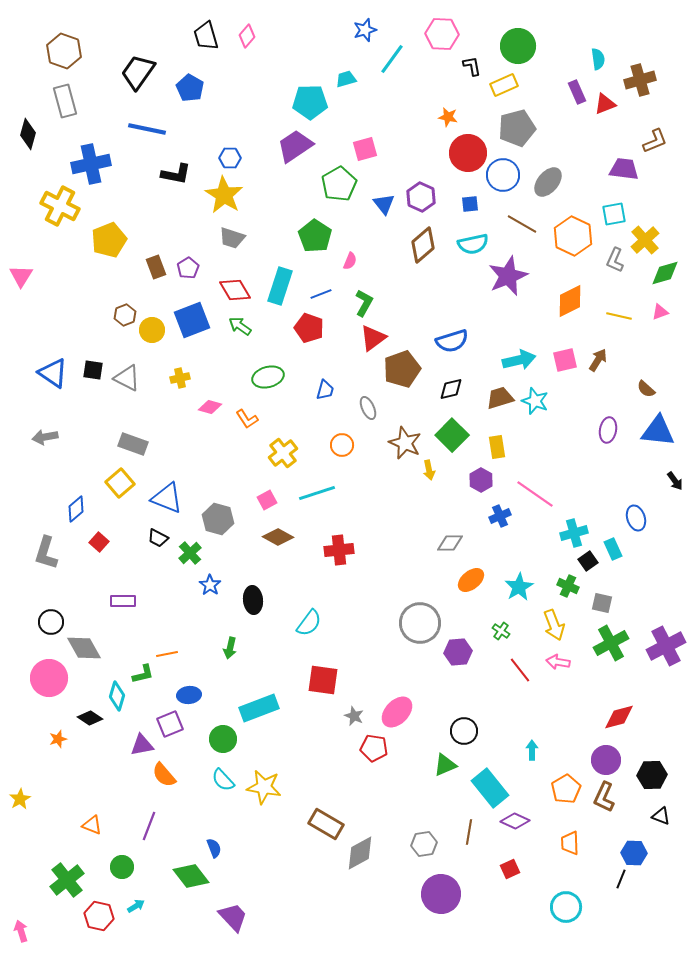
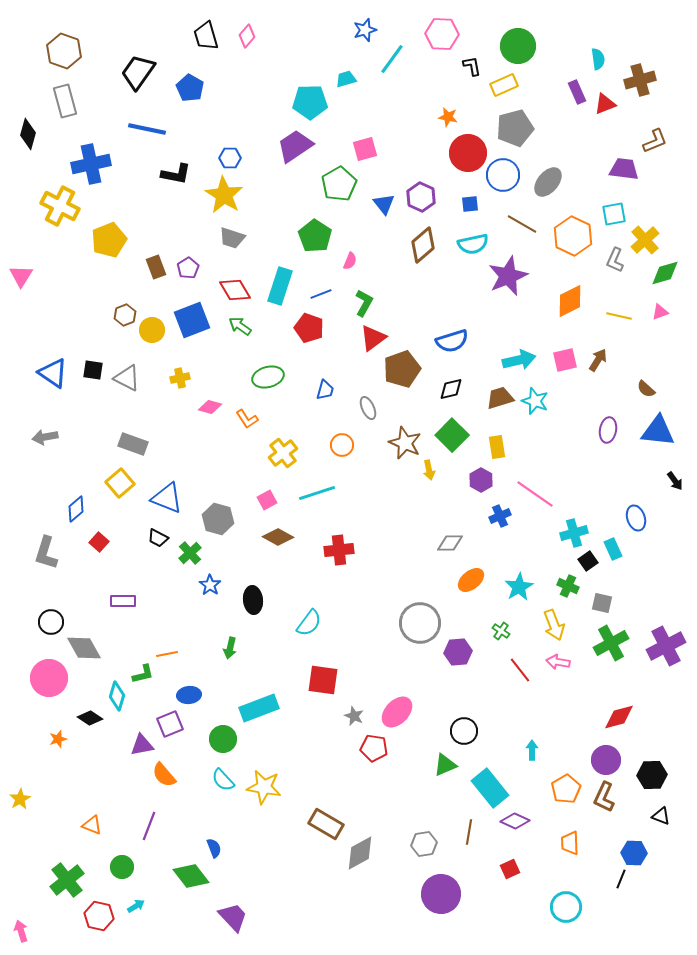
gray pentagon at (517, 128): moved 2 px left
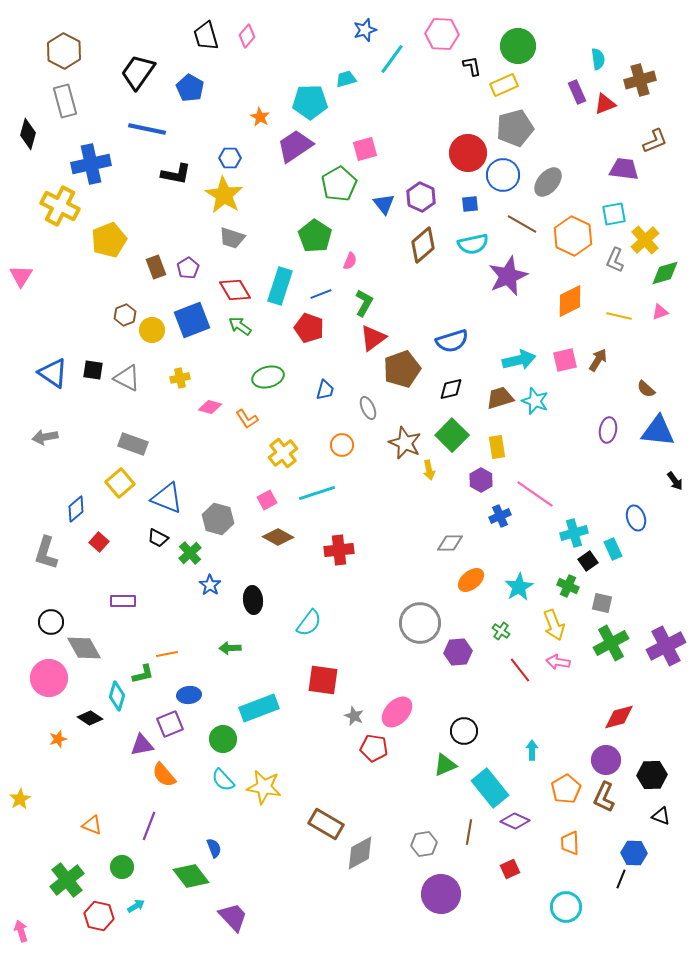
brown hexagon at (64, 51): rotated 8 degrees clockwise
orange star at (448, 117): moved 188 px left; rotated 18 degrees clockwise
green arrow at (230, 648): rotated 75 degrees clockwise
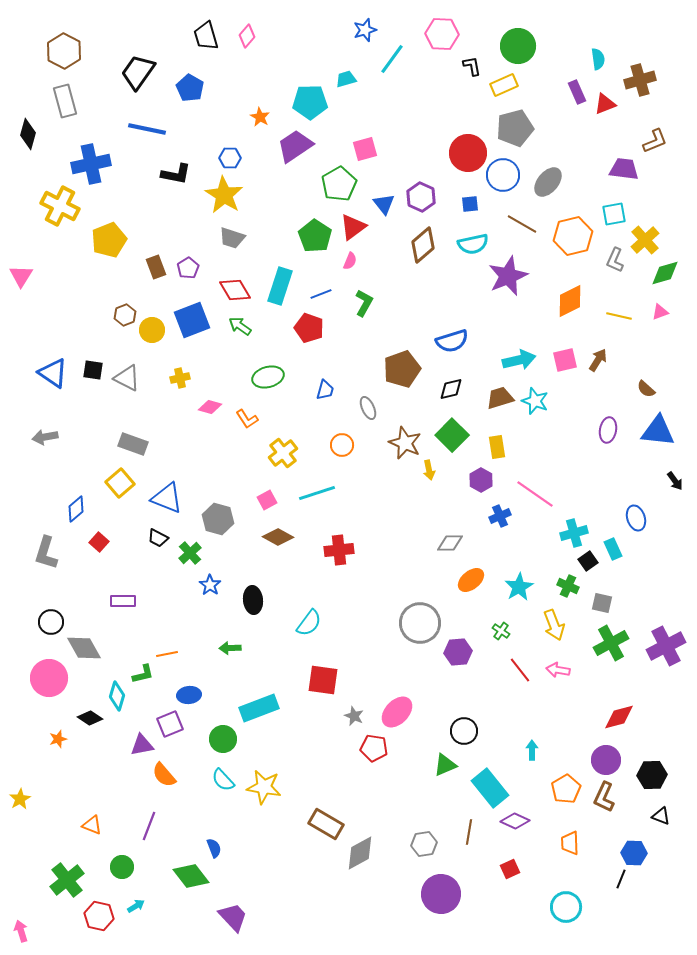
orange hexagon at (573, 236): rotated 21 degrees clockwise
red triangle at (373, 338): moved 20 px left, 111 px up
pink arrow at (558, 662): moved 8 px down
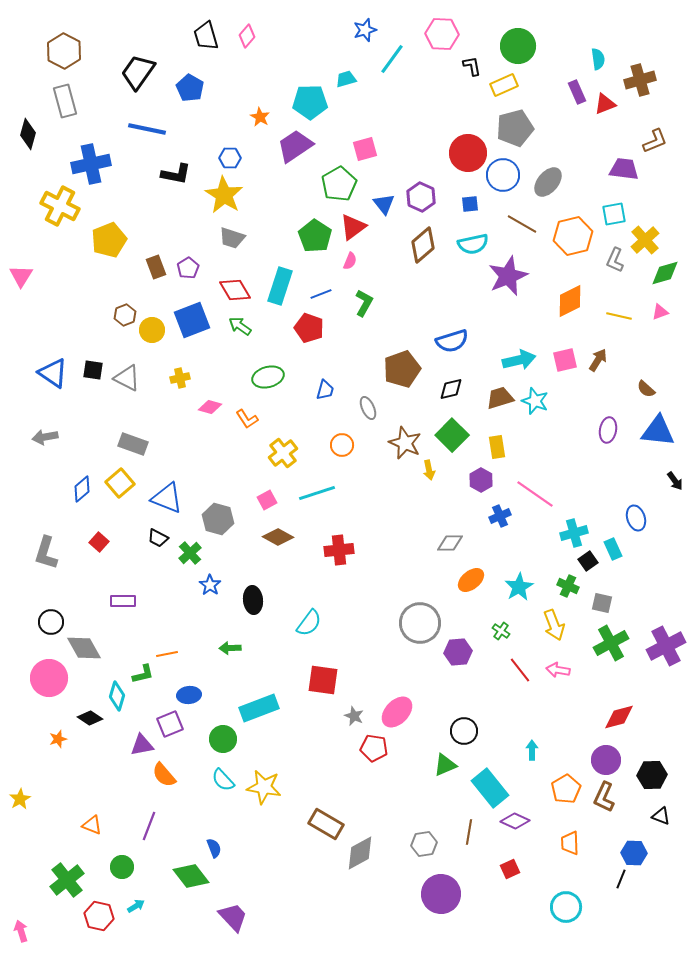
blue diamond at (76, 509): moved 6 px right, 20 px up
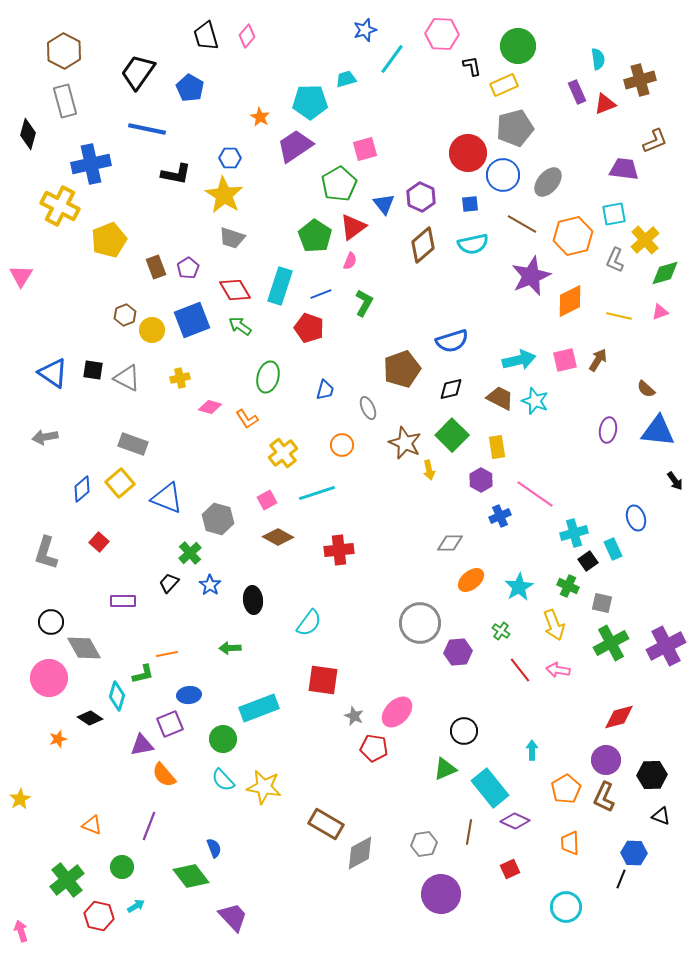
purple star at (508, 276): moved 23 px right
green ellipse at (268, 377): rotated 60 degrees counterclockwise
brown trapezoid at (500, 398): rotated 44 degrees clockwise
black trapezoid at (158, 538): moved 11 px right, 45 px down; rotated 105 degrees clockwise
green triangle at (445, 765): moved 4 px down
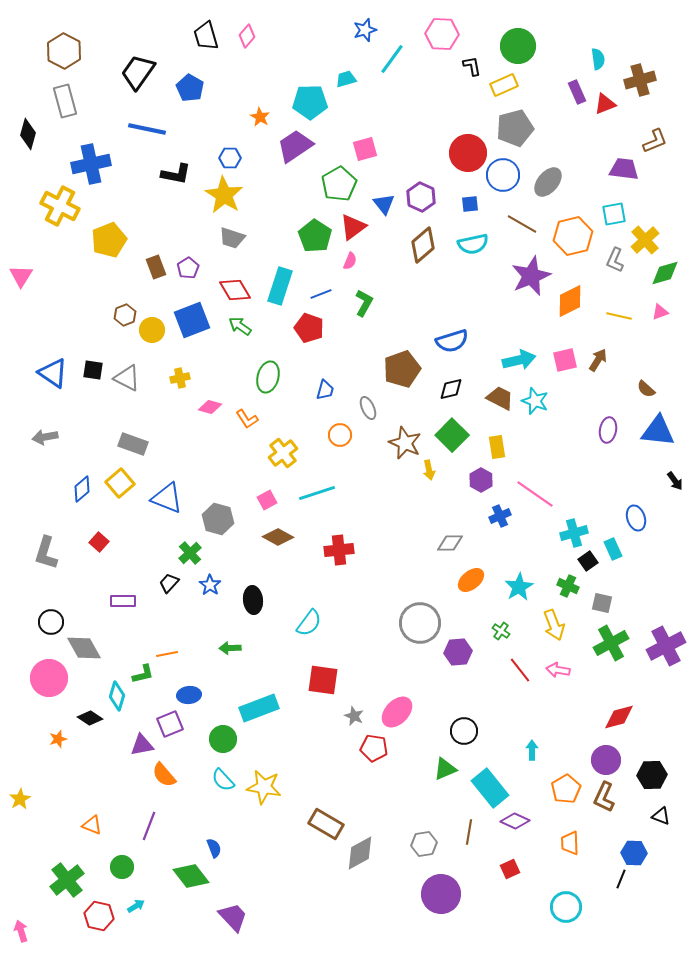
orange circle at (342, 445): moved 2 px left, 10 px up
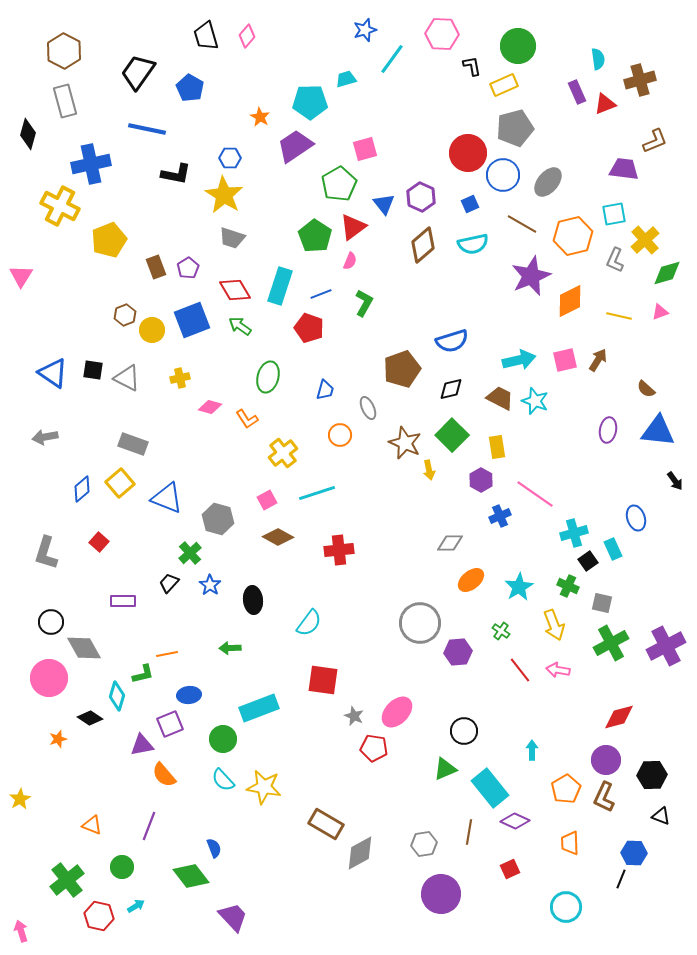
blue square at (470, 204): rotated 18 degrees counterclockwise
green diamond at (665, 273): moved 2 px right
